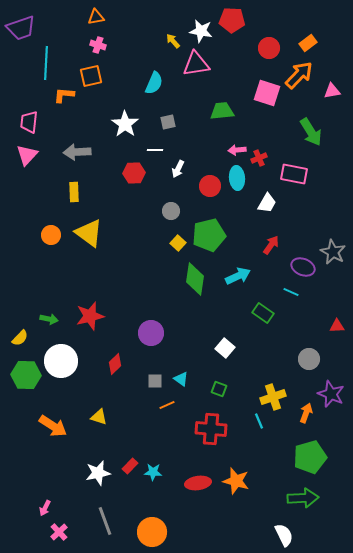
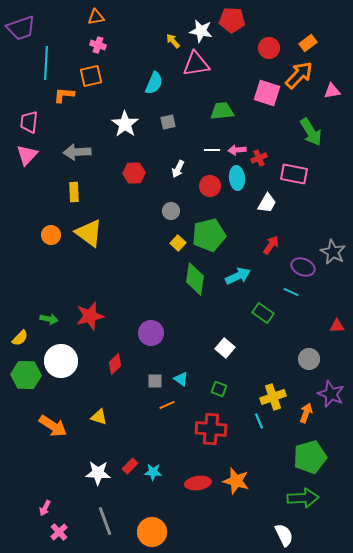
white line at (155, 150): moved 57 px right
white star at (98, 473): rotated 15 degrees clockwise
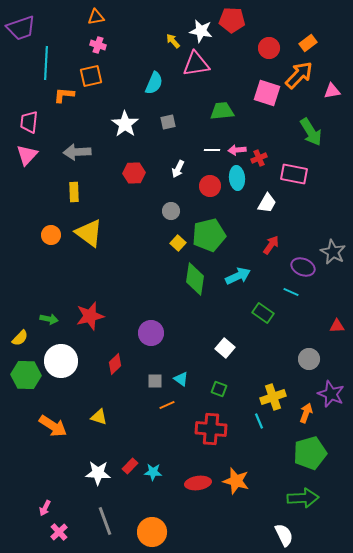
green pentagon at (310, 457): moved 4 px up
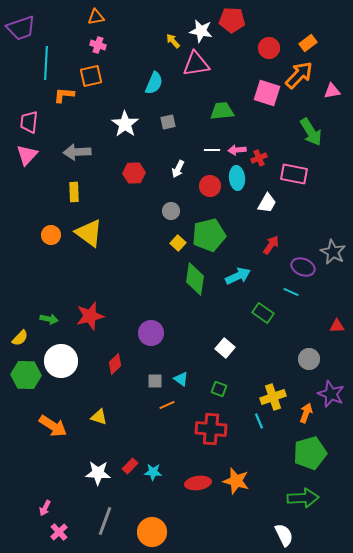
gray line at (105, 521): rotated 40 degrees clockwise
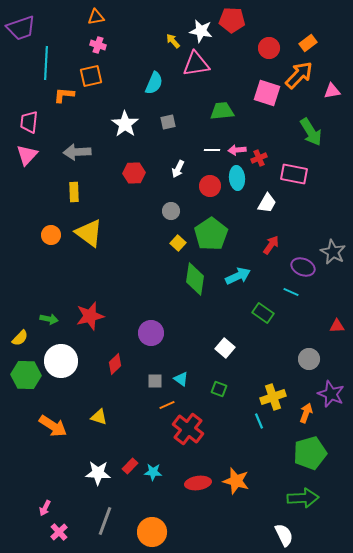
green pentagon at (209, 235): moved 2 px right, 1 px up; rotated 20 degrees counterclockwise
red cross at (211, 429): moved 23 px left; rotated 32 degrees clockwise
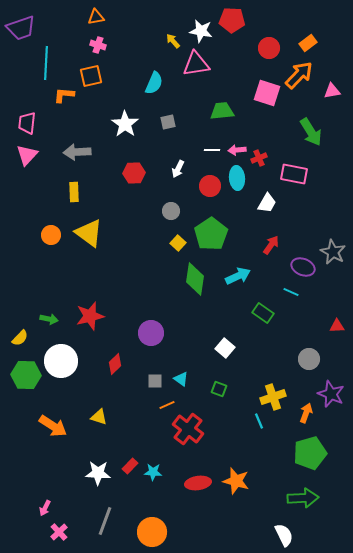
pink trapezoid at (29, 122): moved 2 px left, 1 px down
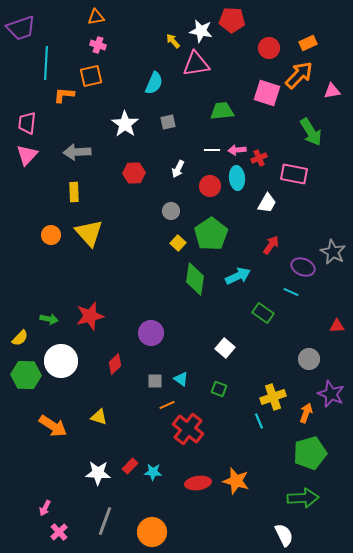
orange rectangle at (308, 43): rotated 12 degrees clockwise
yellow triangle at (89, 233): rotated 12 degrees clockwise
